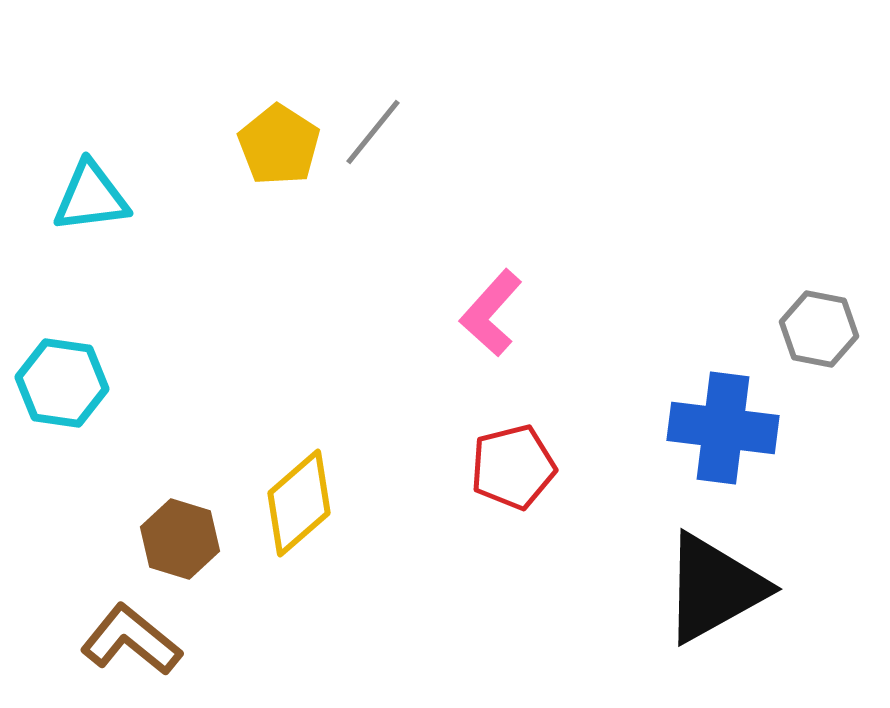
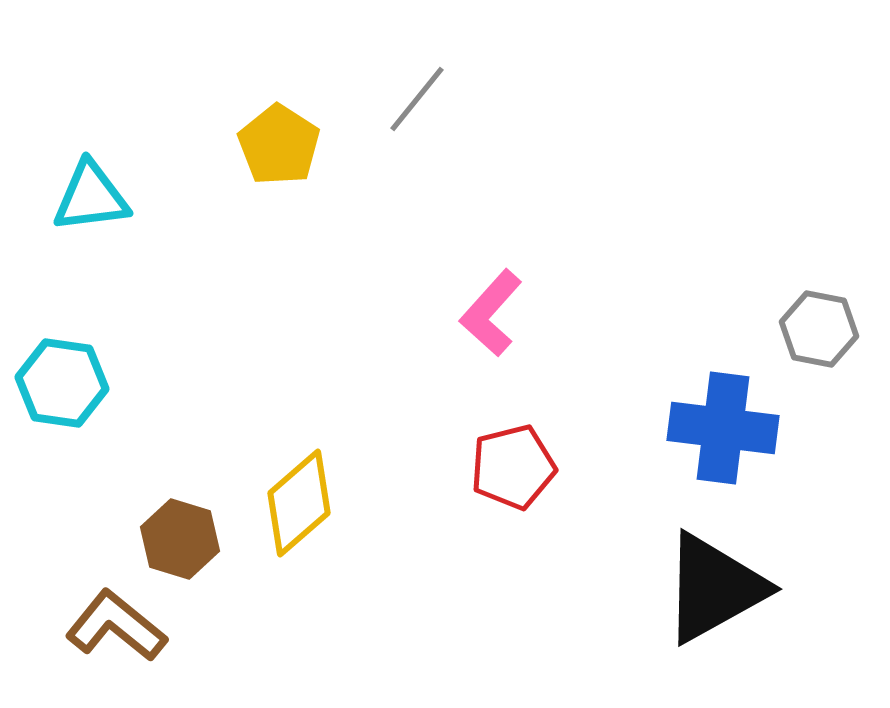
gray line: moved 44 px right, 33 px up
brown L-shape: moved 15 px left, 14 px up
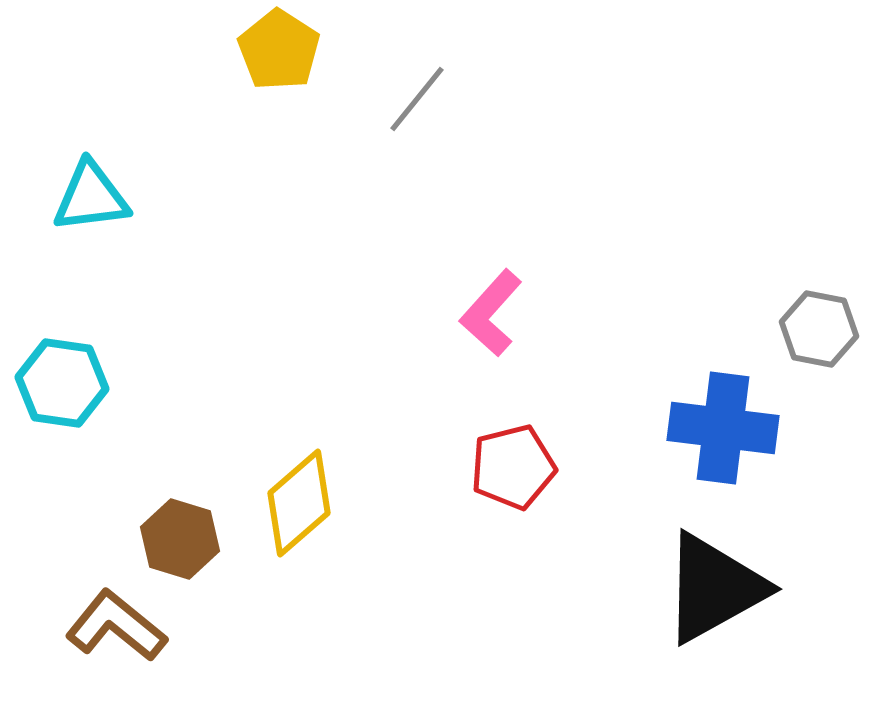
yellow pentagon: moved 95 px up
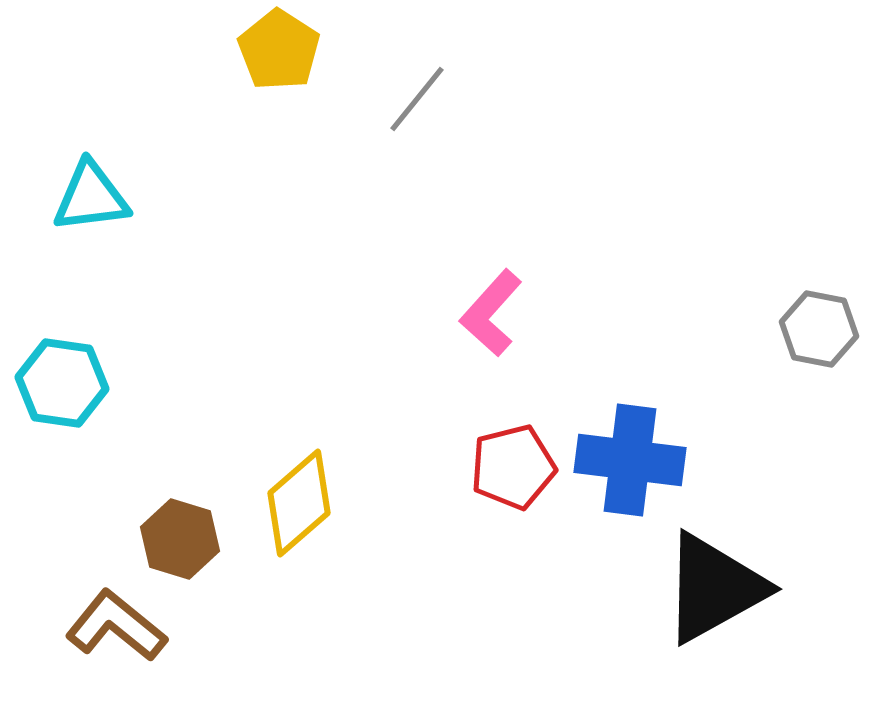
blue cross: moved 93 px left, 32 px down
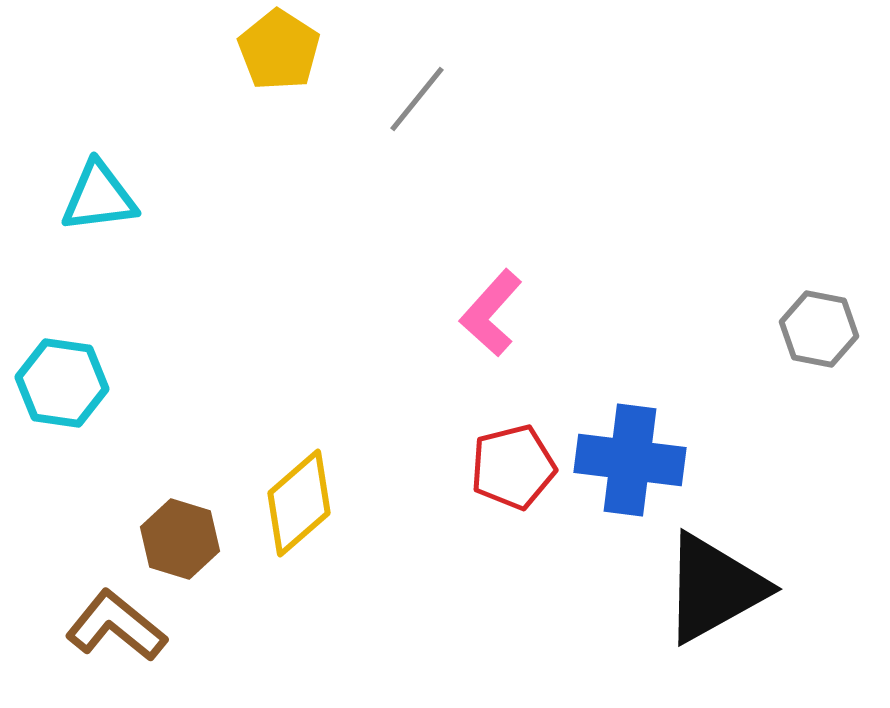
cyan triangle: moved 8 px right
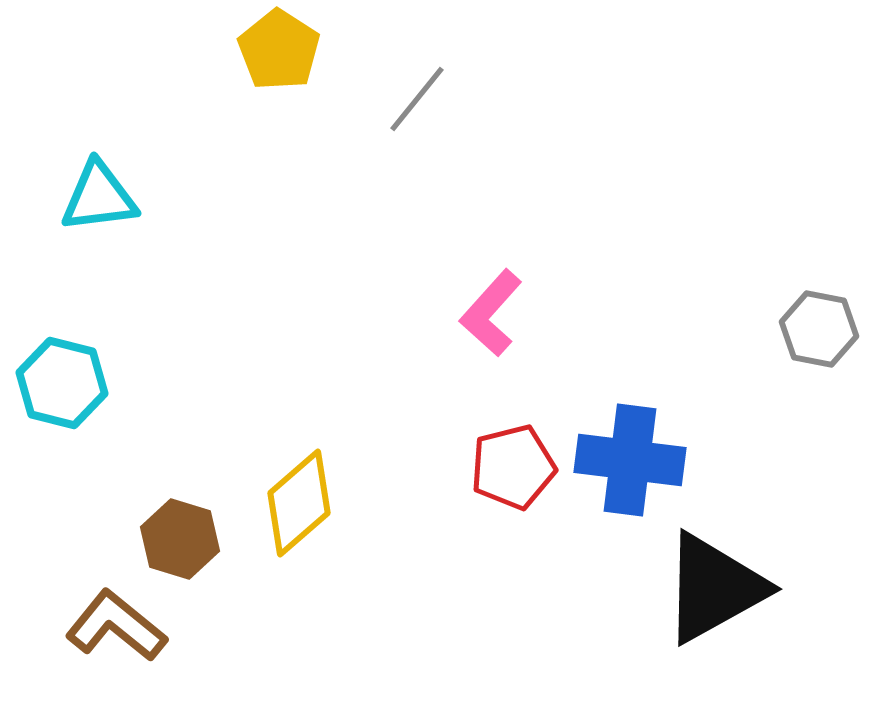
cyan hexagon: rotated 6 degrees clockwise
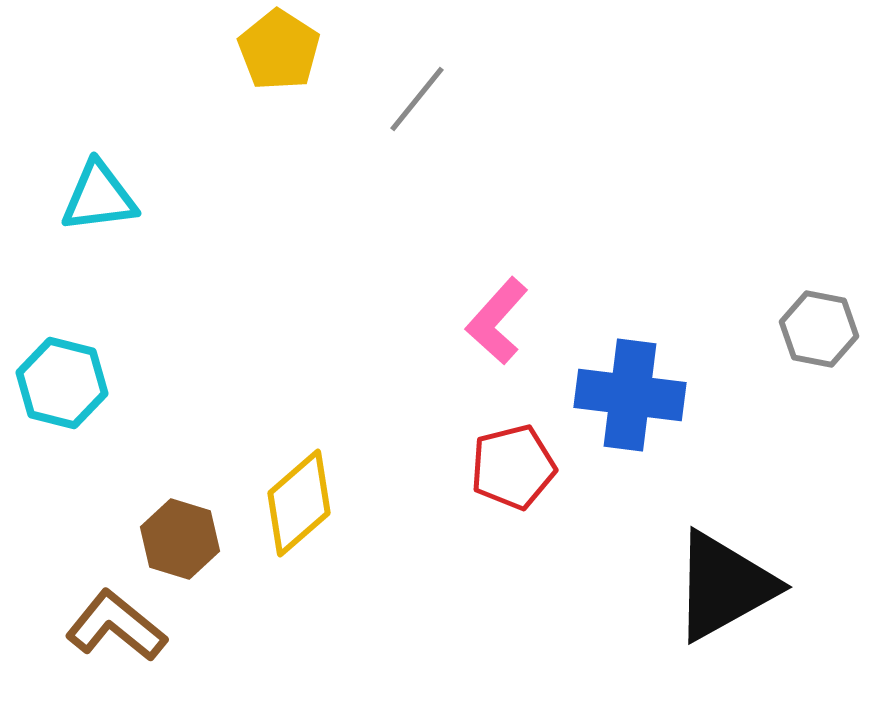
pink L-shape: moved 6 px right, 8 px down
blue cross: moved 65 px up
black triangle: moved 10 px right, 2 px up
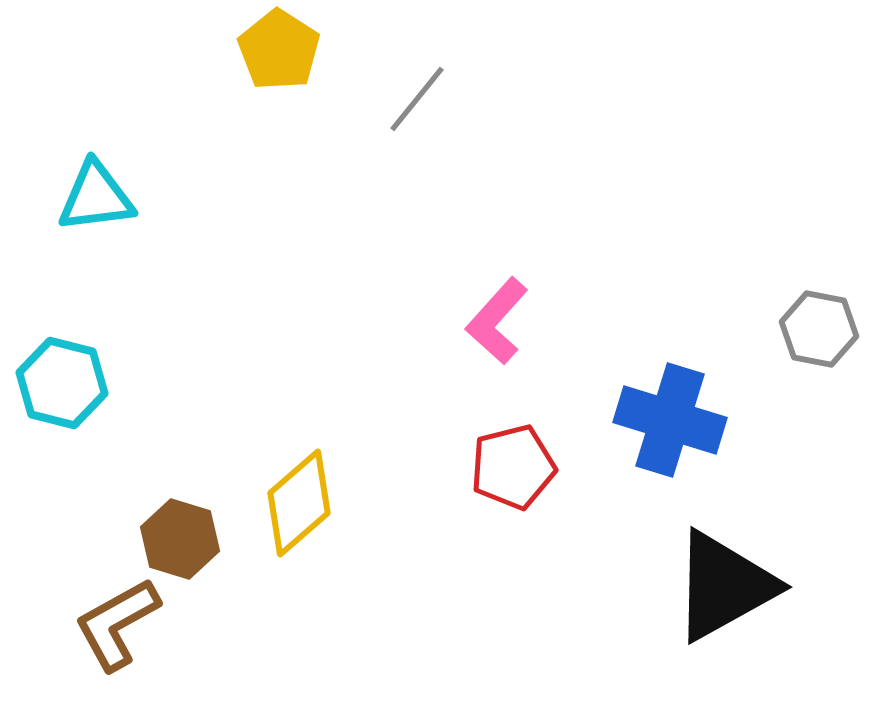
cyan triangle: moved 3 px left
blue cross: moved 40 px right, 25 px down; rotated 10 degrees clockwise
brown L-shape: moved 1 px right, 2 px up; rotated 68 degrees counterclockwise
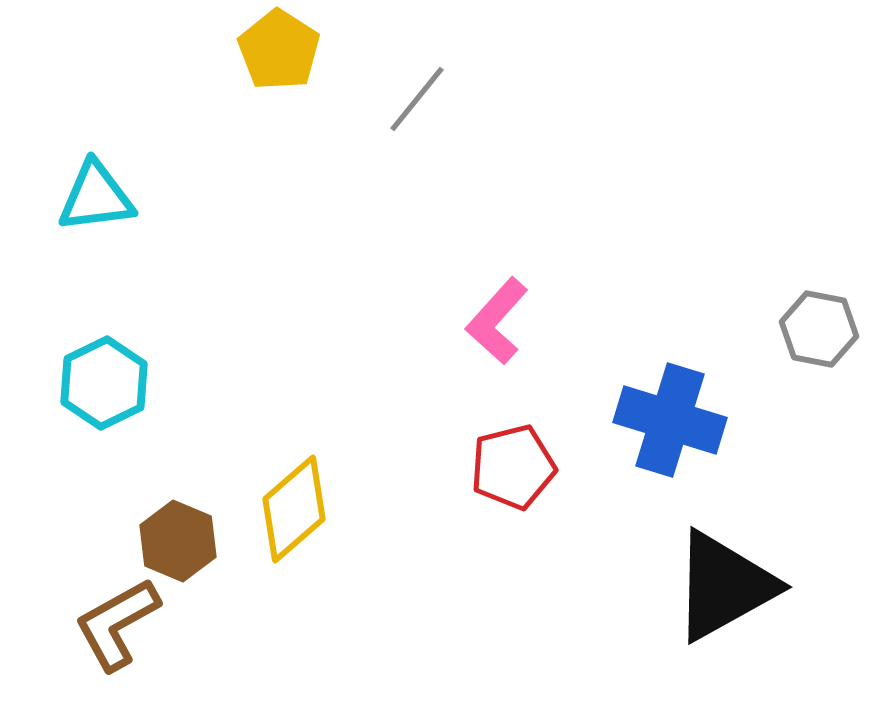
cyan hexagon: moved 42 px right; rotated 20 degrees clockwise
yellow diamond: moved 5 px left, 6 px down
brown hexagon: moved 2 px left, 2 px down; rotated 6 degrees clockwise
